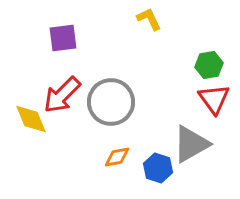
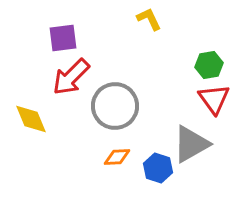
red arrow: moved 9 px right, 18 px up
gray circle: moved 4 px right, 4 px down
orange diamond: rotated 8 degrees clockwise
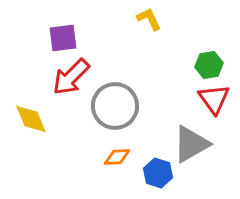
blue hexagon: moved 5 px down
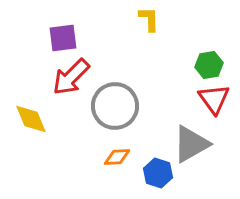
yellow L-shape: rotated 24 degrees clockwise
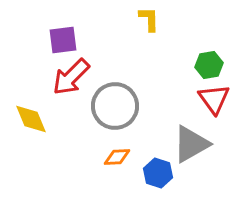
purple square: moved 2 px down
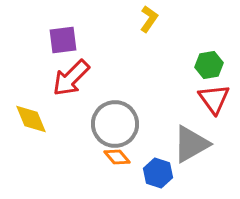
yellow L-shape: rotated 36 degrees clockwise
red arrow: moved 1 px down
gray circle: moved 18 px down
orange diamond: rotated 52 degrees clockwise
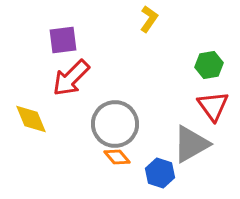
red triangle: moved 1 px left, 7 px down
blue hexagon: moved 2 px right
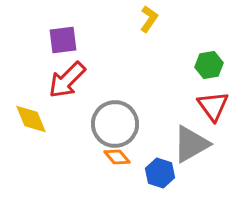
red arrow: moved 4 px left, 2 px down
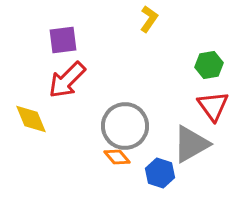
gray circle: moved 10 px right, 2 px down
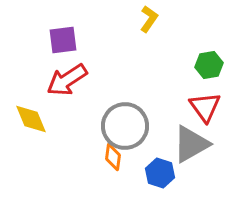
red arrow: rotated 12 degrees clockwise
red triangle: moved 8 px left, 1 px down
orange diamond: moved 4 px left; rotated 48 degrees clockwise
